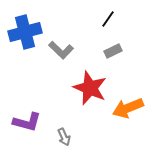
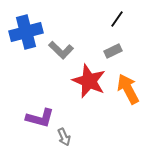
black line: moved 9 px right
blue cross: moved 1 px right
red star: moved 1 px left, 7 px up
orange arrow: moved 19 px up; rotated 84 degrees clockwise
purple L-shape: moved 13 px right, 4 px up
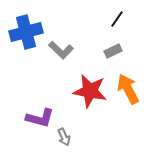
red star: moved 1 px right, 10 px down; rotated 12 degrees counterclockwise
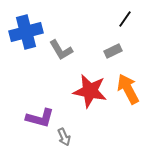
black line: moved 8 px right
gray L-shape: rotated 15 degrees clockwise
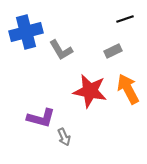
black line: rotated 36 degrees clockwise
purple L-shape: moved 1 px right
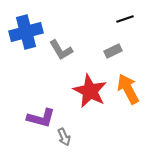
red star: rotated 16 degrees clockwise
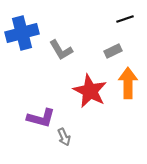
blue cross: moved 4 px left, 1 px down
orange arrow: moved 6 px up; rotated 28 degrees clockwise
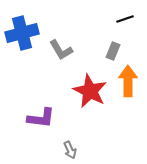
gray rectangle: rotated 42 degrees counterclockwise
orange arrow: moved 2 px up
purple L-shape: rotated 8 degrees counterclockwise
gray arrow: moved 6 px right, 13 px down
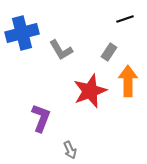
gray rectangle: moved 4 px left, 1 px down; rotated 12 degrees clockwise
red star: rotated 24 degrees clockwise
purple L-shape: rotated 76 degrees counterclockwise
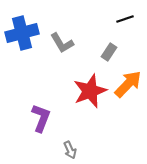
gray L-shape: moved 1 px right, 7 px up
orange arrow: moved 3 px down; rotated 44 degrees clockwise
